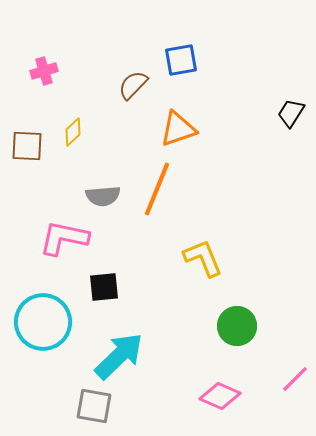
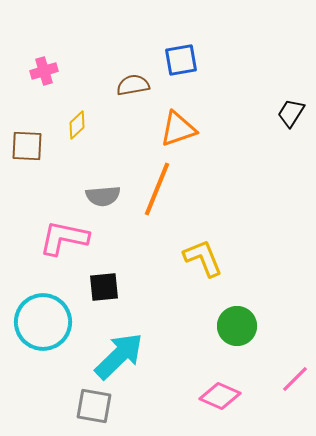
brown semicircle: rotated 36 degrees clockwise
yellow diamond: moved 4 px right, 7 px up
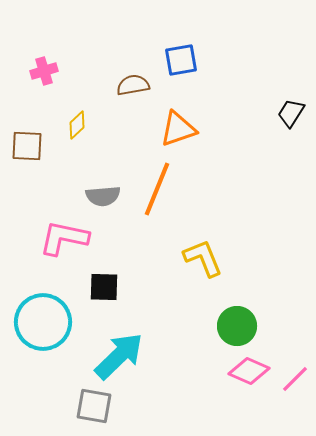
black square: rotated 8 degrees clockwise
pink diamond: moved 29 px right, 25 px up
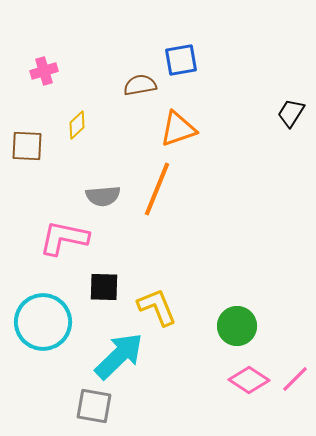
brown semicircle: moved 7 px right
yellow L-shape: moved 46 px left, 49 px down
pink diamond: moved 9 px down; rotated 9 degrees clockwise
